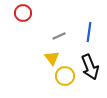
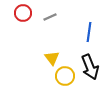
gray line: moved 9 px left, 19 px up
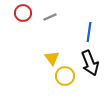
black arrow: moved 4 px up
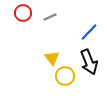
blue line: rotated 36 degrees clockwise
black arrow: moved 1 px left, 1 px up
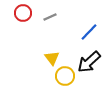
black arrow: rotated 70 degrees clockwise
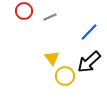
red circle: moved 1 px right, 2 px up
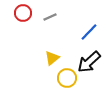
red circle: moved 1 px left, 2 px down
yellow triangle: rotated 28 degrees clockwise
yellow circle: moved 2 px right, 2 px down
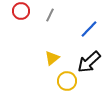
red circle: moved 2 px left, 2 px up
gray line: moved 2 px up; rotated 40 degrees counterclockwise
blue line: moved 3 px up
yellow circle: moved 3 px down
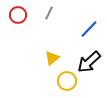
red circle: moved 3 px left, 4 px down
gray line: moved 1 px left, 2 px up
